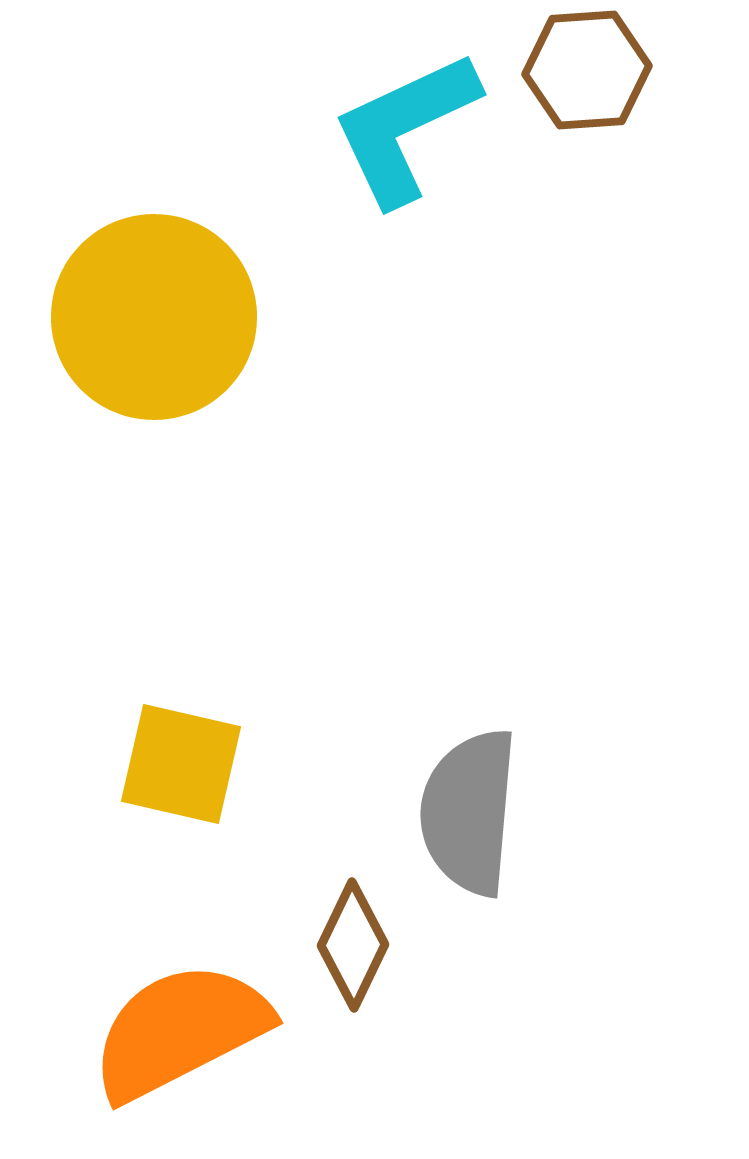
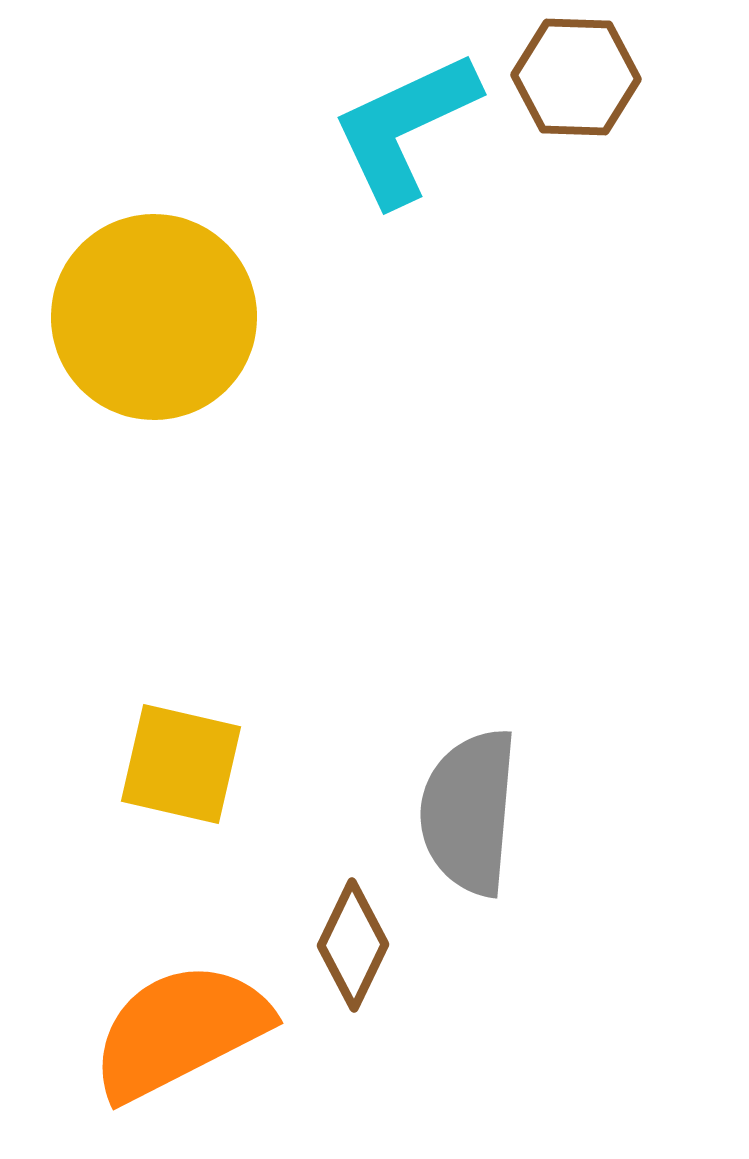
brown hexagon: moved 11 px left, 7 px down; rotated 6 degrees clockwise
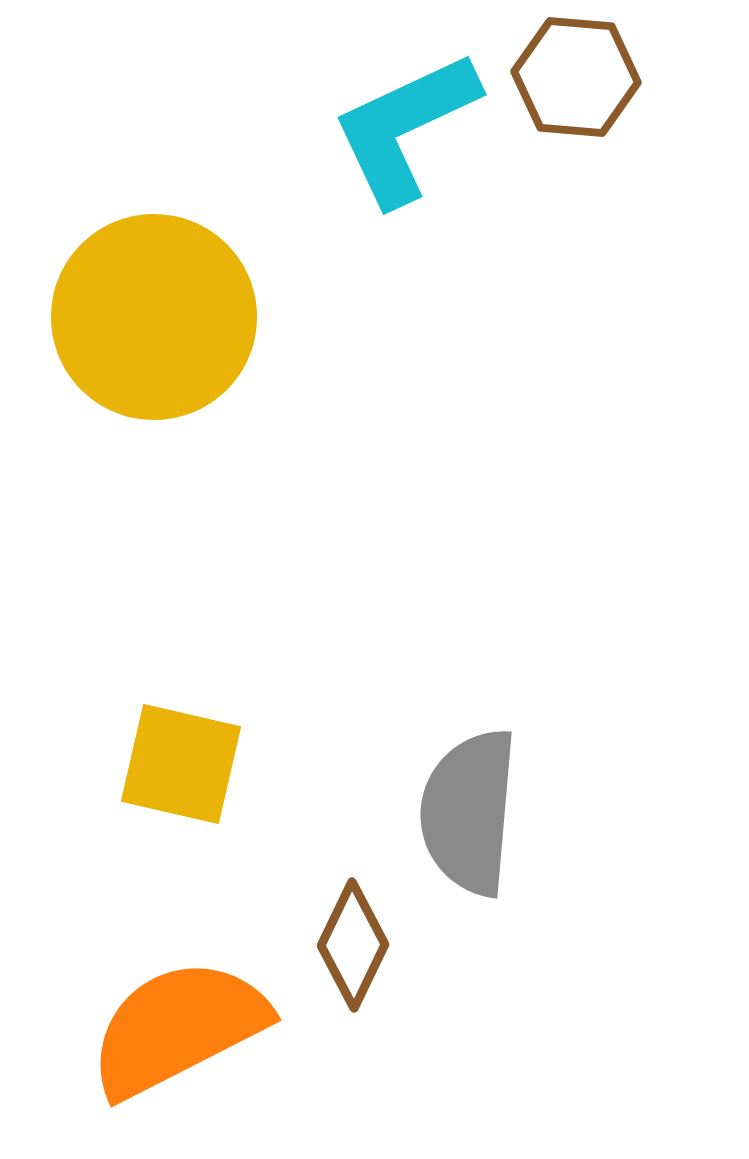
brown hexagon: rotated 3 degrees clockwise
orange semicircle: moved 2 px left, 3 px up
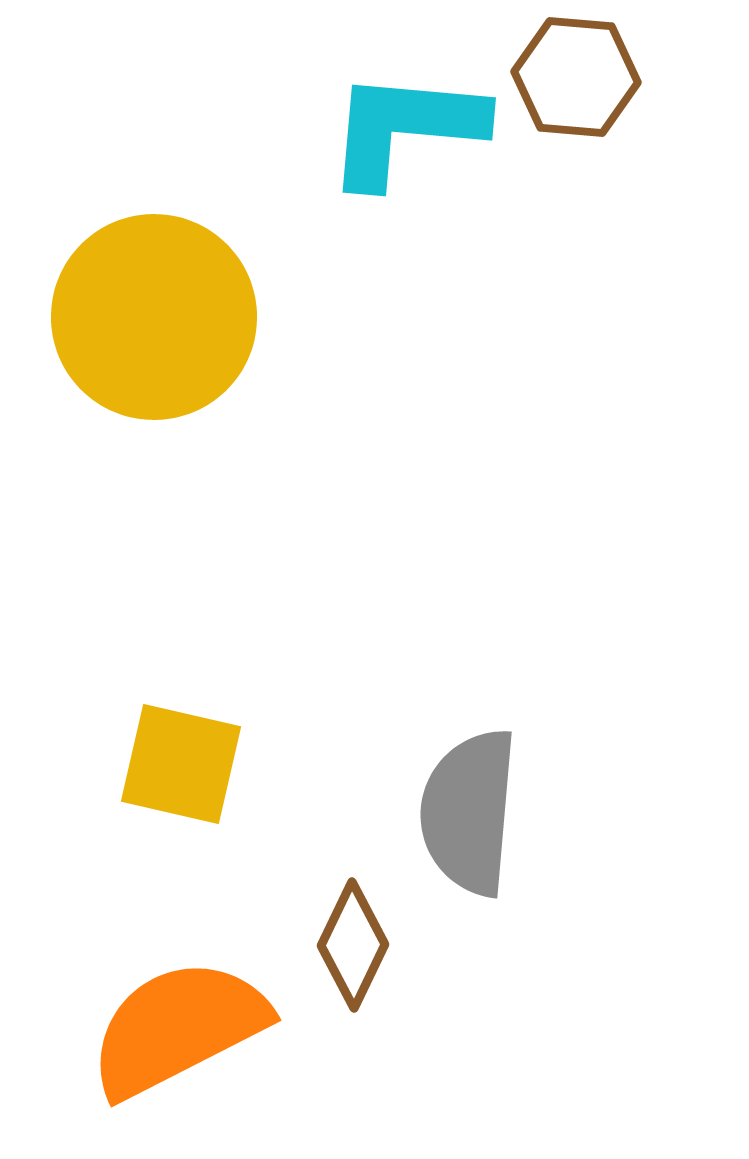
cyan L-shape: rotated 30 degrees clockwise
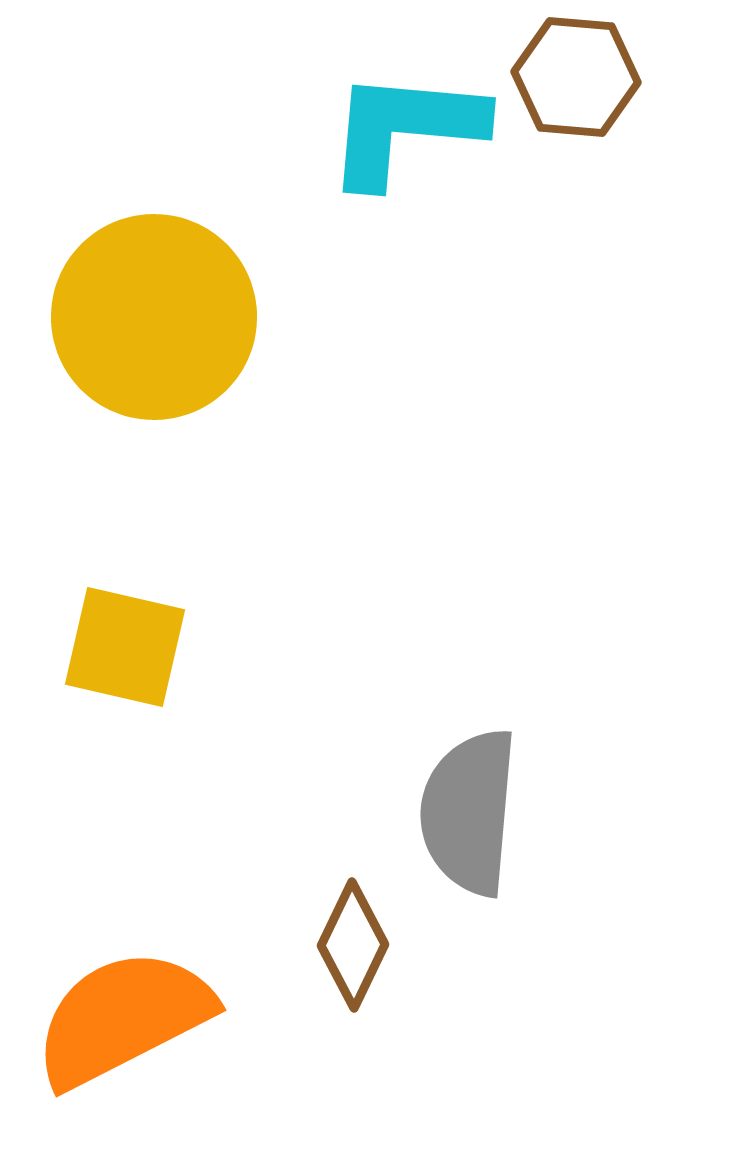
yellow square: moved 56 px left, 117 px up
orange semicircle: moved 55 px left, 10 px up
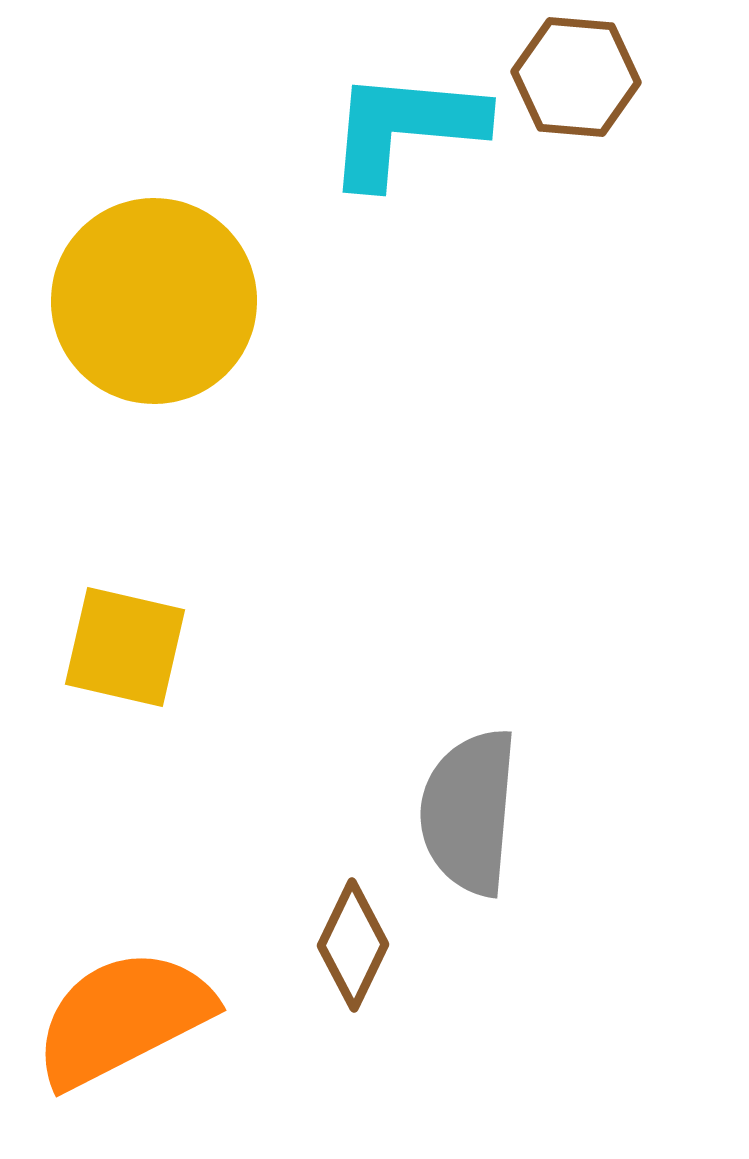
yellow circle: moved 16 px up
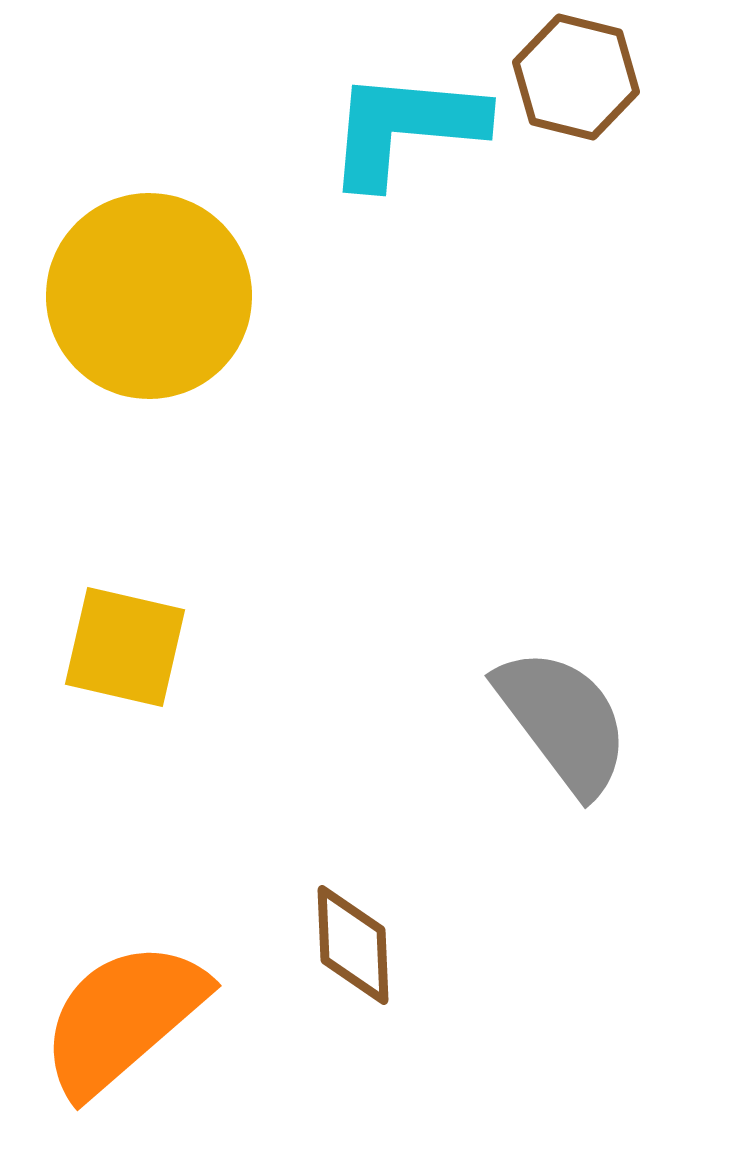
brown hexagon: rotated 9 degrees clockwise
yellow circle: moved 5 px left, 5 px up
gray semicircle: moved 94 px right, 91 px up; rotated 138 degrees clockwise
brown diamond: rotated 28 degrees counterclockwise
orange semicircle: rotated 14 degrees counterclockwise
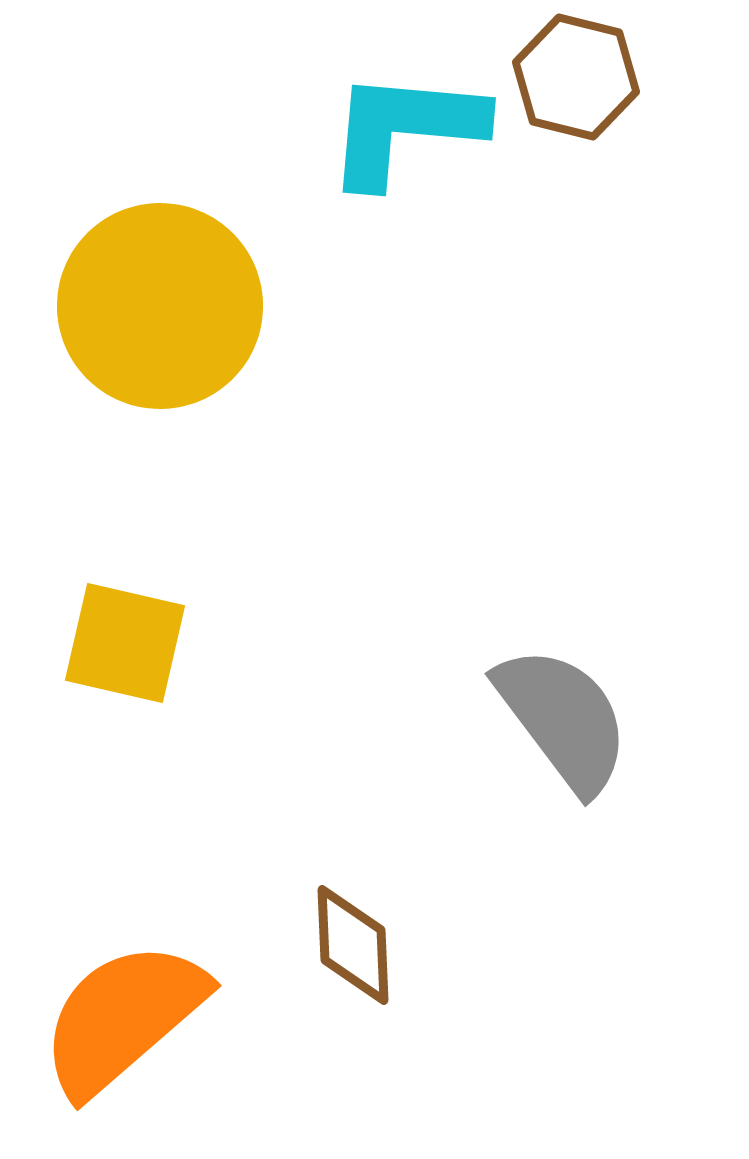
yellow circle: moved 11 px right, 10 px down
yellow square: moved 4 px up
gray semicircle: moved 2 px up
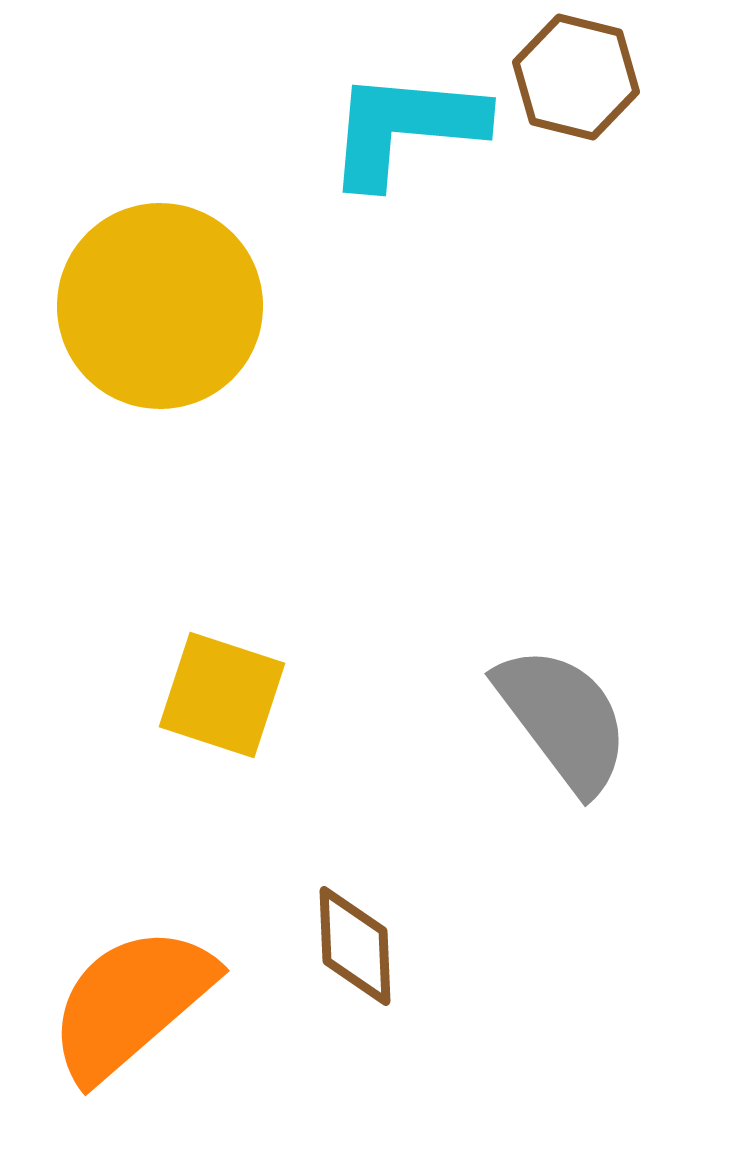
yellow square: moved 97 px right, 52 px down; rotated 5 degrees clockwise
brown diamond: moved 2 px right, 1 px down
orange semicircle: moved 8 px right, 15 px up
